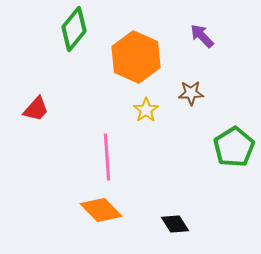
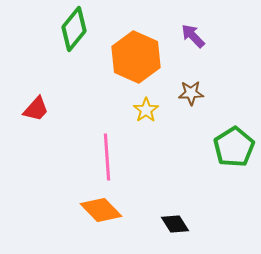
purple arrow: moved 9 px left
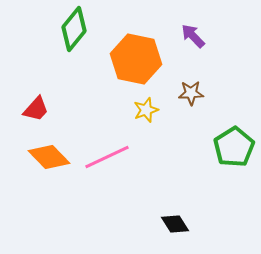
orange hexagon: moved 2 px down; rotated 12 degrees counterclockwise
yellow star: rotated 15 degrees clockwise
pink line: rotated 69 degrees clockwise
orange diamond: moved 52 px left, 53 px up
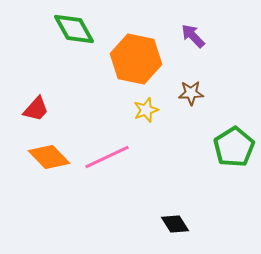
green diamond: rotated 69 degrees counterclockwise
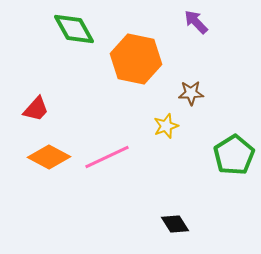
purple arrow: moved 3 px right, 14 px up
yellow star: moved 20 px right, 16 px down
green pentagon: moved 8 px down
orange diamond: rotated 18 degrees counterclockwise
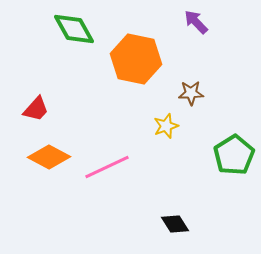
pink line: moved 10 px down
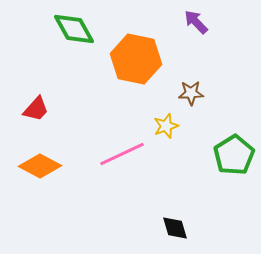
orange diamond: moved 9 px left, 9 px down
pink line: moved 15 px right, 13 px up
black diamond: moved 4 px down; rotated 16 degrees clockwise
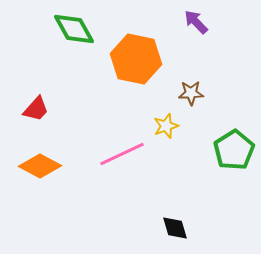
green pentagon: moved 5 px up
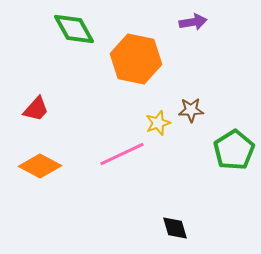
purple arrow: moved 3 px left; rotated 124 degrees clockwise
brown star: moved 17 px down
yellow star: moved 8 px left, 3 px up
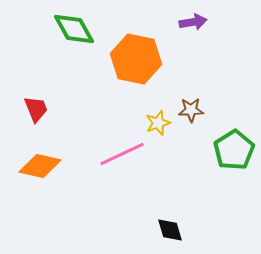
red trapezoid: rotated 64 degrees counterclockwise
orange diamond: rotated 15 degrees counterclockwise
black diamond: moved 5 px left, 2 px down
